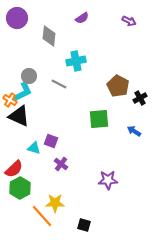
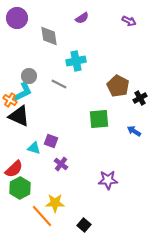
gray diamond: rotated 15 degrees counterclockwise
black square: rotated 24 degrees clockwise
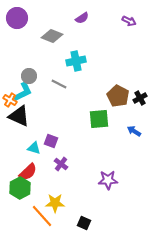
gray diamond: moved 3 px right; rotated 60 degrees counterclockwise
brown pentagon: moved 10 px down
red semicircle: moved 14 px right, 3 px down
black square: moved 2 px up; rotated 16 degrees counterclockwise
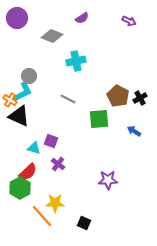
gray line: moved 9 px right, 15 px down
purple cross: moved 3 px left
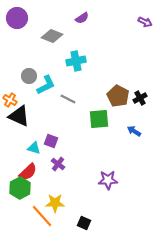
purple arrow: moved 16 px right, 1 px down
cyan L-shape: moved 23 px right, 7 px up
